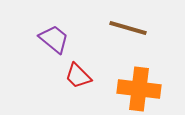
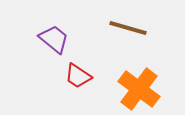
red trapezoid: rotated 12 degrees counterclockwise
orange cross: rotated 30 degrees clockwise
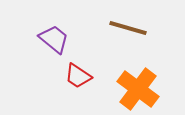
orange cross: moved 1 px left
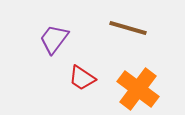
purple trapezoid: rotated 92 degrees counterclockwise
red trapezoid: moved 4 px right, 2 px down
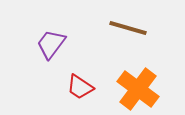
purple trapezoid: moved 3 px left, 5 px down
red trapezoid: moved 2 px left, 9 px down
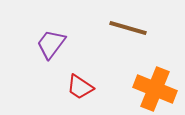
orange cross: moved 17 px right; rotated 15 degrees counterclockwise
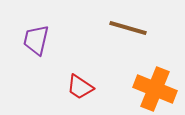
purple trapezoid: moved 15 px left, 4 px up; rotated 24 degrees counterclockwise
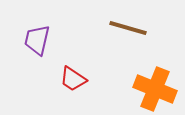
purple trapezoid: moved 1 px right
red trapezoid: moved 7 px left, 8 px up
